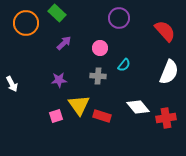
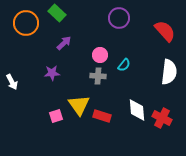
pink circle: moved 7 px down
white semicircle: rotated 15 degrees counterclockwise
purple star: moved 7 px left, 7 px up
white arrow: moved 2 px up
white diamond: moved 1 px left, 3 px down; rotated 35 degrees clockwise
red cross: moved 4 px left; rotated 36 degrees clockwise
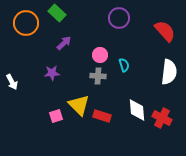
cyan semicircle: rotated 56 degrees counterclockwise
yellow triangle: rotated 10 degrees counterclockwise
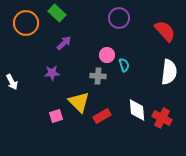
pink circle: moved 7 px right
yellow triangle: moved 3 px up
red rectangle: rotated 48 degrees counterclockwise
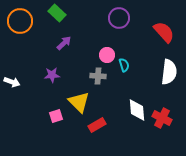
orange circle: moved 6 px left, 2 px up
red semicircle: moved 1 px left, 1 px down
purple star: moved 2 px down
white arrow: rotated 42 degrees counterclockwise
red rectangle: moved 5 px left, 9 px down
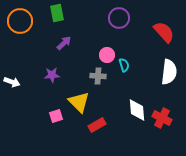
green rectangle: rotated 36 degrees clockwise
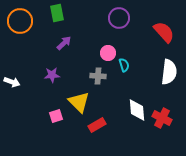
pink circle: moved 1 px right, 2 px up
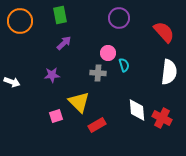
green rectangle: moved 3 px right, 2 px down
gray cross: moved 3 px up
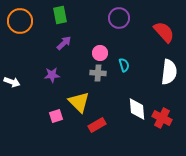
pink circle: moved 8 px left
white diamond: moved 1 px up
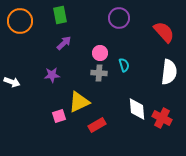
gray cross: moved 1 px right
yellow triangle: rotated 50 degrees clockwise
pink square: moved 3 px right
